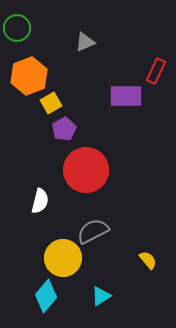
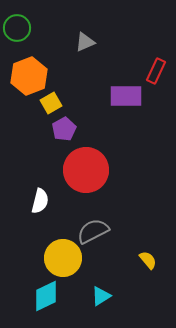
cyan diamond: rotated 24 degrees clockwise
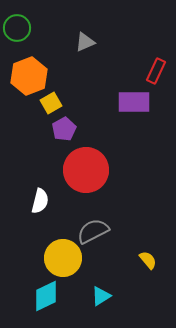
purple rectangle: moved 8 px right, 6 px down
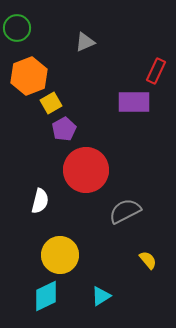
gray semicircle: moved 32 px right, 20 px up
yellow circle: moved 3 px left, 3 px up
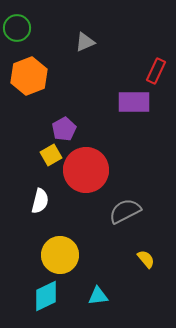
yellow square: moved 52 px down
yellow semicircle: moved 2 px left, 1 px up
cyan triangle: moved 3 px left; rotated 25 degrees clockwise
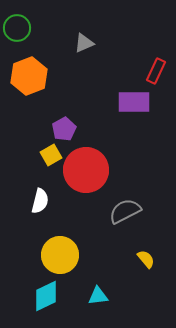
gray triangle: moved 1 px left, 1 px down
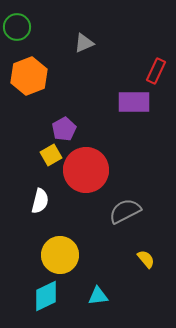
green circle: moved 1 px up
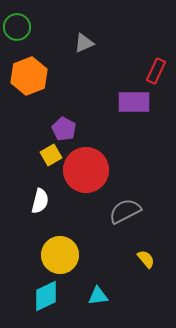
purple pentagon: rotated 15 degrees counterclockwise
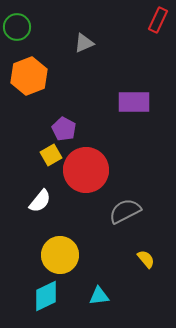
red rectangle: moved 2 px right, 51 px up
white semicircle: rotated 25 degrees clockwise
cyan triangle: moved 1 px right
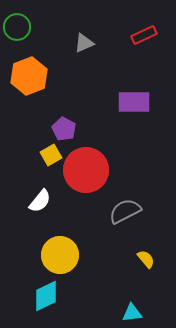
red rectangle: moved 14 px left, 15 px down; rotated 40 degrees clockwise
cyan triangle: moved 33 px right, 17 px down
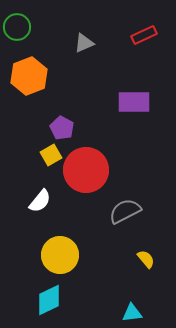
purple pentagon: moved 2 px left, 1 px up
cyan diamond: moved 3 px right, 4 px down
